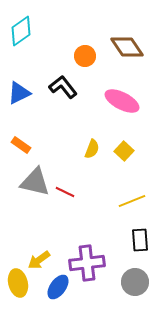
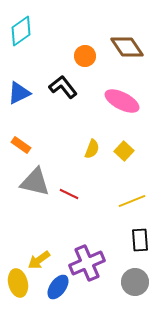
red line: moved 4 px right, 2 px down
purple cross: rotated 16 degrees counterclockwise
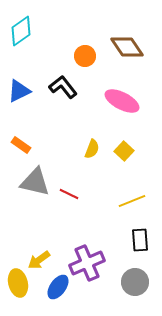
blue triangle: moved 2 px up
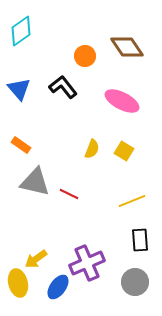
blue triangle: moved 2 px up; rotated 45 degrees counterclockwise
yellow square: rotated 12 degrees counterclockwise
yellow arrow: moved 3 px left, 1 px up
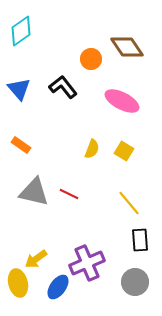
orange circle: moved 6 px right, 3 px down
gray triangle: moved 1 px left, 10 px down
yellow line: moved 3 px left, 2 px down; rotated 72 degrees clockwise
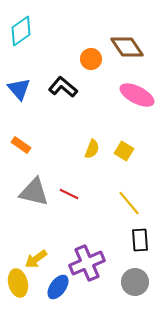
black L-shape: rotated 12 degrees counterclockwise
pink ellipse: moved 15 px right, 6 px up
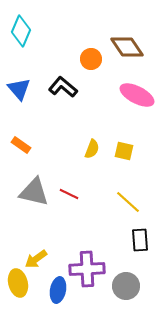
cyan diamond: rotated 32 degrees counterclockwise
yellow square: rotated 18 degrees counterclockwise
yellow line: moved 1 px left, 1 px up; rotated 8 degrees counterclockwise
purple cross: moved 6 px down; rotated 20 degrees clockwise
gray circle: moved 9 px left, 4 px down
blue ellipse: moved 3 px down; rotated 25 degrees counterclockwise
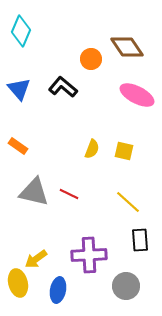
orange rectangle: moved 3 px left, 1 px down
purple cross: moved 2 px right, 14 px up
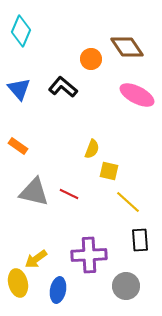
yellow square: moved 15 px left, 20 px down
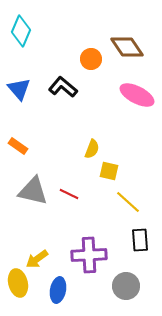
gray triangle: moved 1 px left, 1 px up
yellow arrow: moved 1 px right
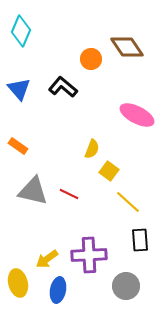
pink ellipse: moved 20 px down
yellow square: rotated 24 degrees clockwise
yellow arrow: moved 10 px right
